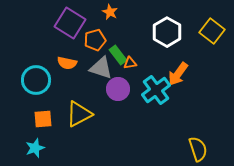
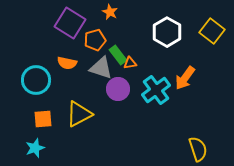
orange arrow: moved 7 px right, 4 px down
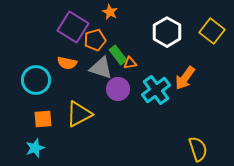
purple square: moved 3 px right, 4 px down
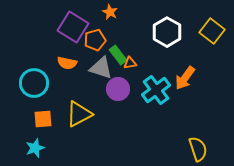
cyan circle: moved 2 px left, 3 px down
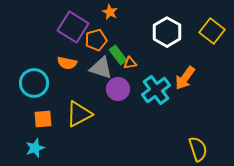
orange pentagon: moved 1 px right
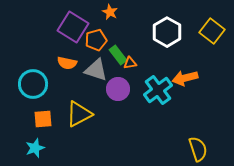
gray triangle: moved 5 px left, 2 px down
orange arrow: rotated 40 degrees clockwise
cyan circle: moved 1 px left, 1 px down
cyan cross: moved 2 px right
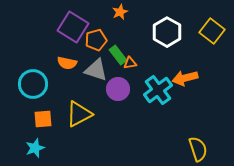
orange star: moved 10 px right; rotated 21 degrees clockwise
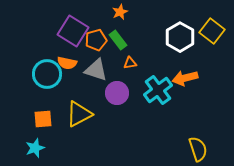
purple square: moved 4 px down
white hexagon: moved 13 px right, 5 px down
green rectangle: moved 15 px up
cyan circle: moved 14 px right, 10 px up
purple circle: moved 1 px left, 4 px down
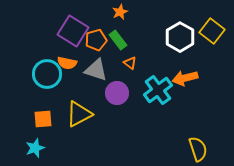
orange triangle: rotated 48 degrees clockwise
